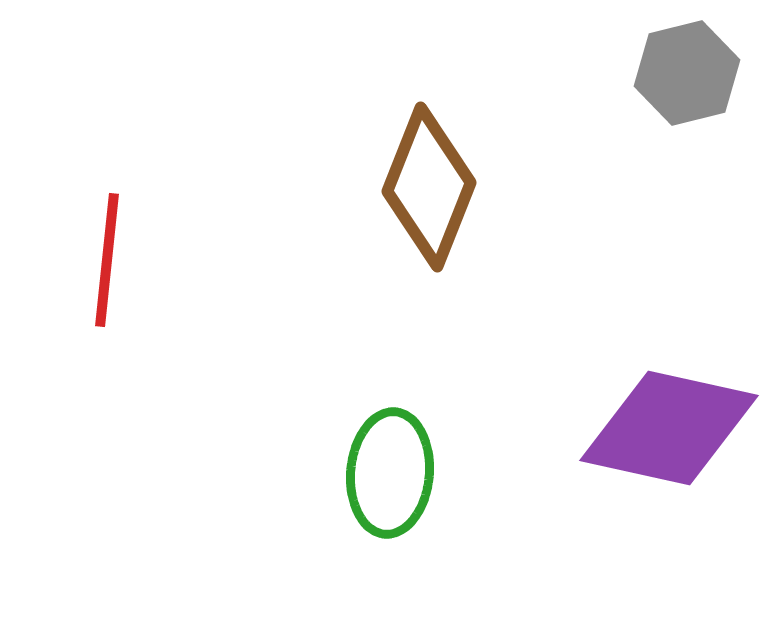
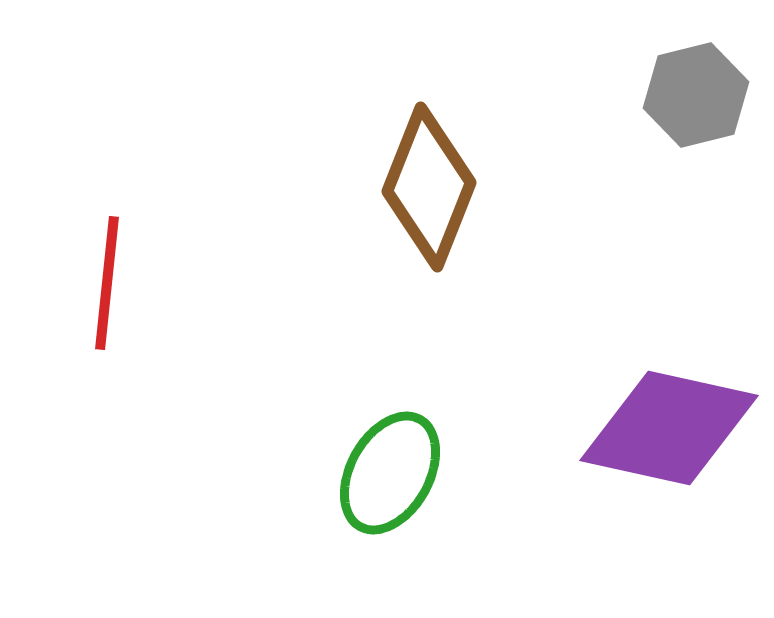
gray hexagon: moved 9 px right, 22 px down
red line: moved 23 px down
green ellipse: rotated 24 degrees clockwise
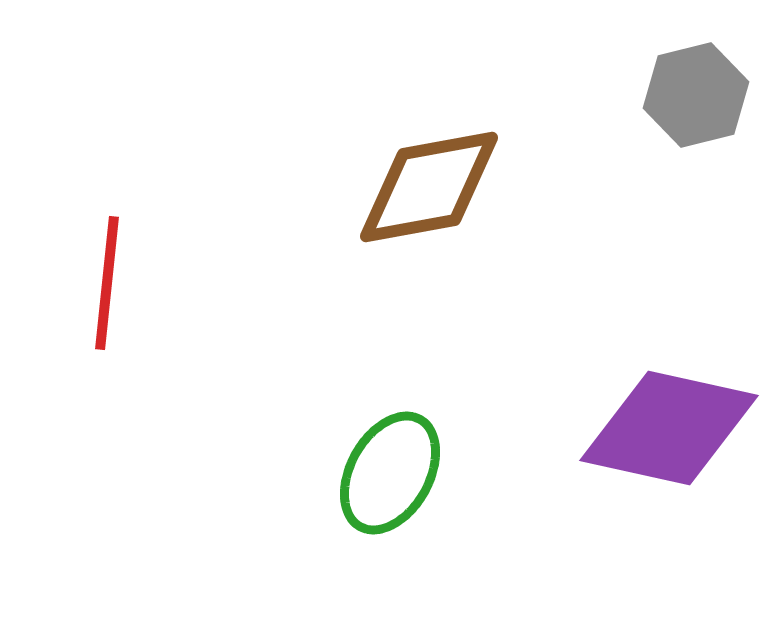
brown diamond: rotated 58 degrees clockwise
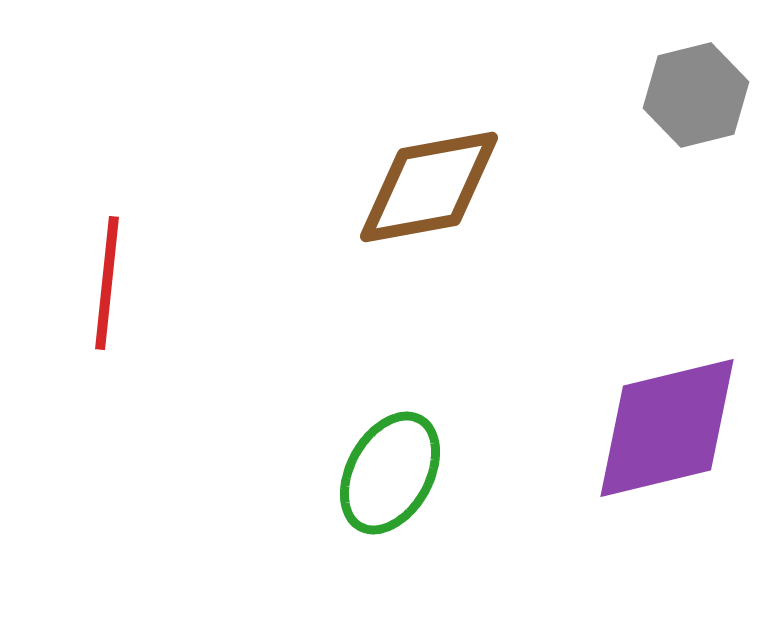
purple diamond: moved 2 px left; rotated 26 degrees counterclockwise
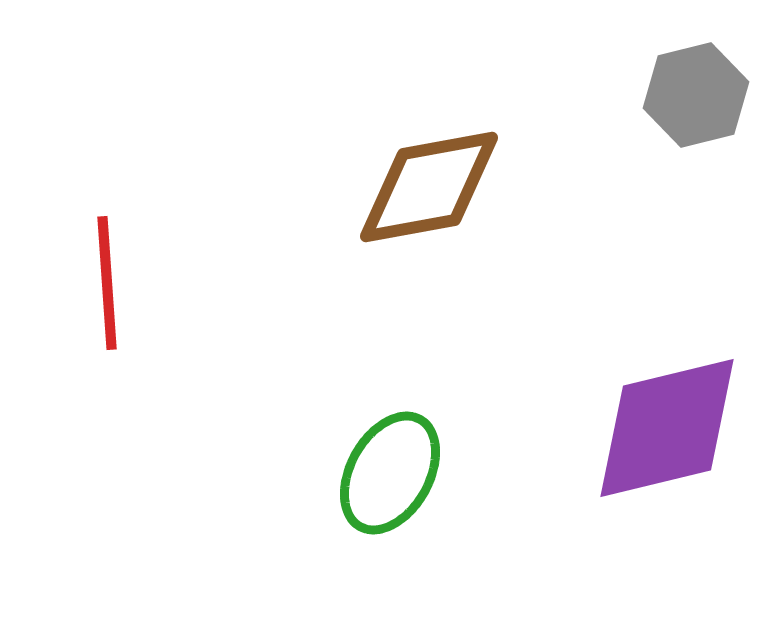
red line: rotated 10 degrees counterclockwise
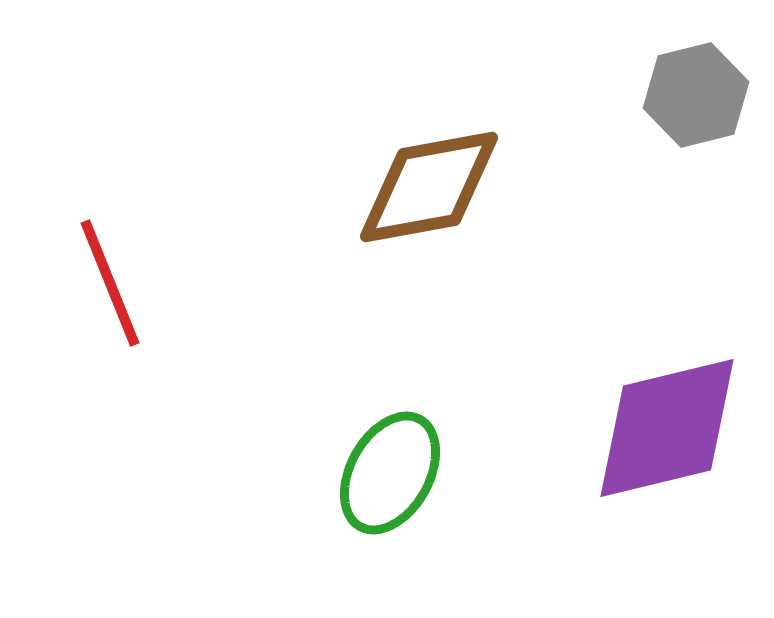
red line: moved 3 px right; rotated 18 degrees counterclockwise
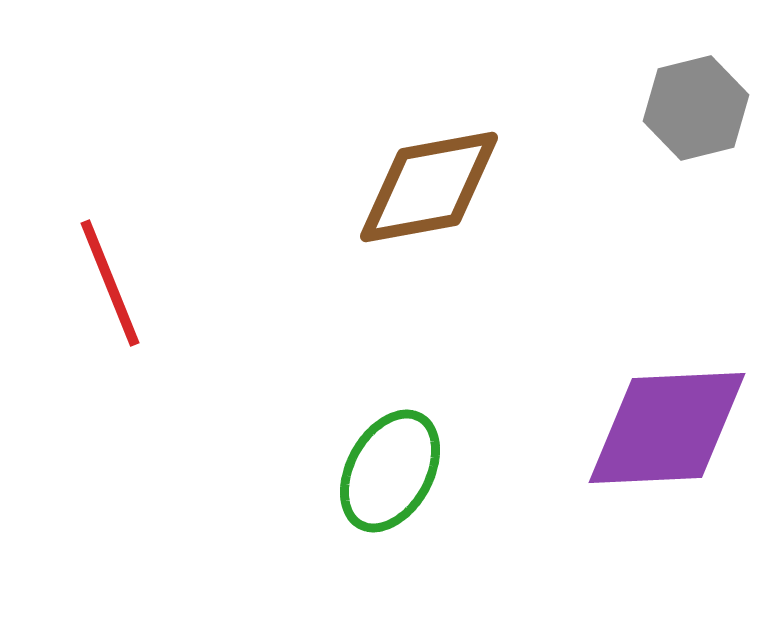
gray hexagon: moved 13 px down
purple diamond: rotated 11 degrees clockwise
green ellipse: moved 2 px up
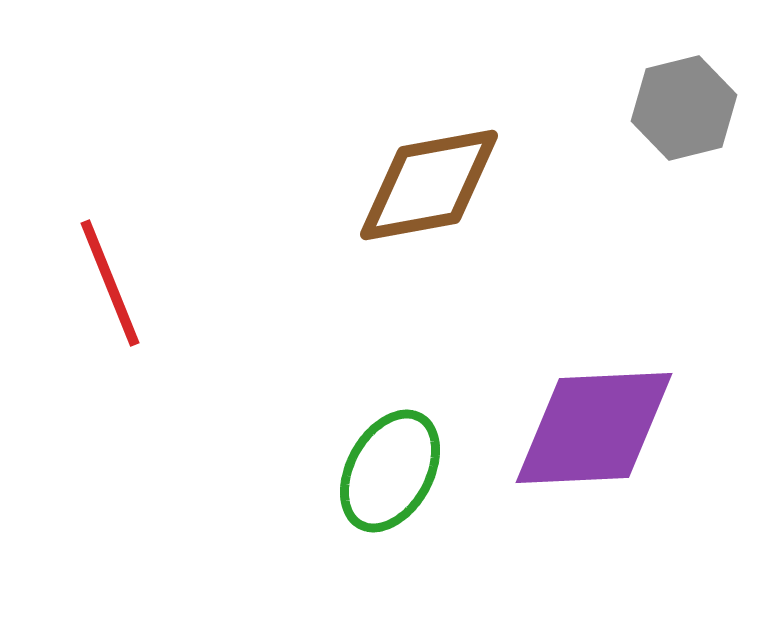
gray hexagon: moved 12 px left
brown diamond: moved 2 px up
purple diamond: moved 73 px left
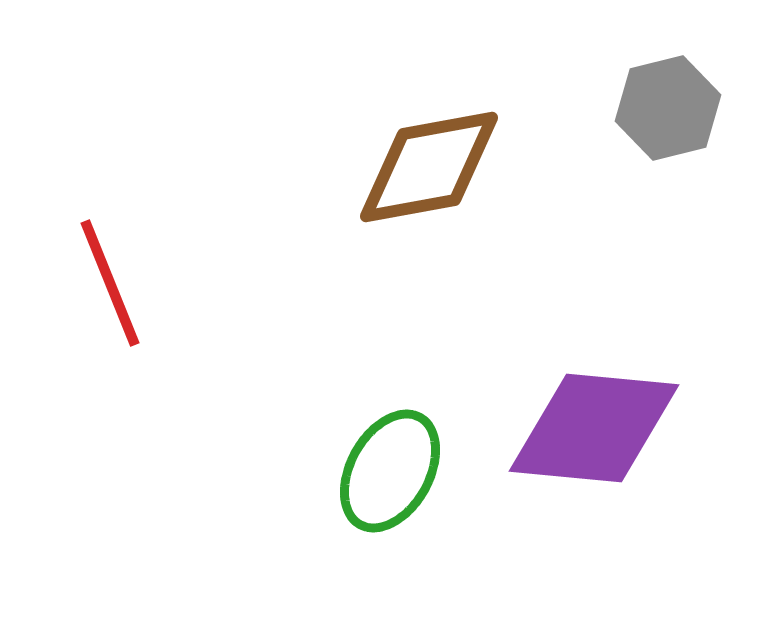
gray hexagon: moved 16 px left
brown diamond: moved 18 px up
purple diamond: rotated 8 degrees clockwise
